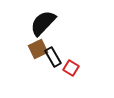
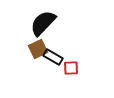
black rectangle: rotated 30 degrees counterclockwise
red square: rotated 35 degrees counterclockwise
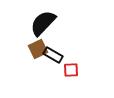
black rectangle: moved 2 px up
red square: moved 2 px down
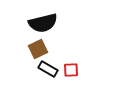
black semicircle: rotated 148 degrees counterclockwise
black rectangle: moved 5 px left, 14 px down
